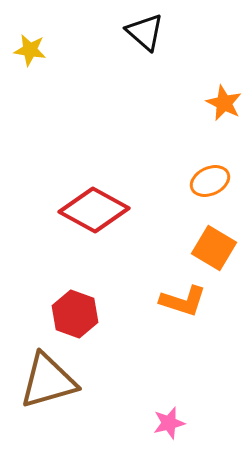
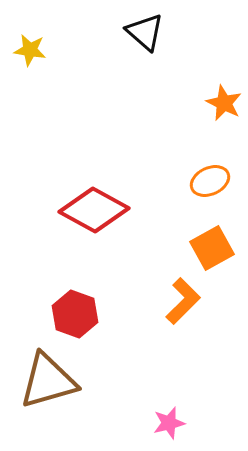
orange square: moved 2 px left; rotated 30 degrees clockwise
orange L-shape: rotated 63 degrees counterclockwise
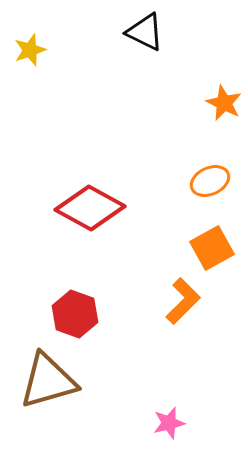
black triangle: rotated 15 degrees counterclockwise
yellow star: rotated 28 degrees counterclockwise
red diamond: moved 4 px left, 2 px up
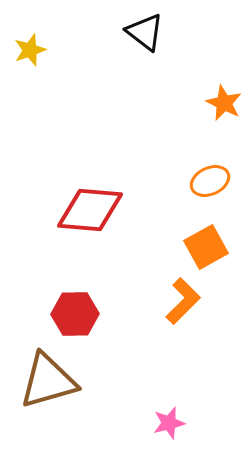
black triangle: rotated 12 degrees clockwise
red diamond: moved 2 px down; rotated 24 degrees counterclockwise
orange square: moved 6 px left, 1 px up
red hexagon: rotated 21 degrees counterclockwise
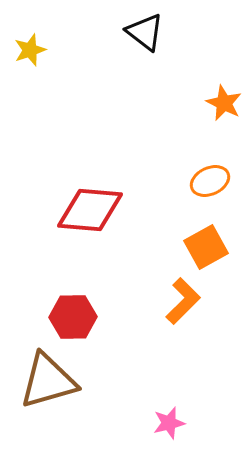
red hexagon: moved 2 px left, 3 px down
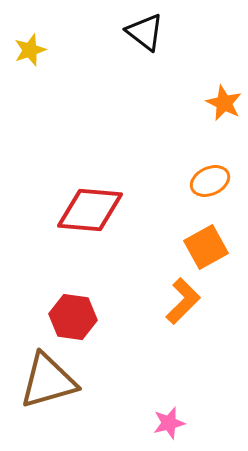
red hexagon: rotated 9 degrees clockwise
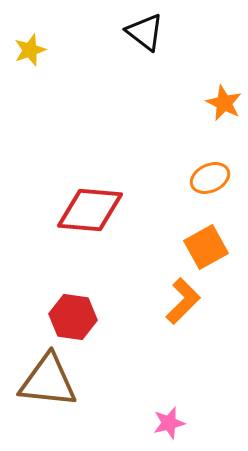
orange ellipse: moved 3 px up
brown triangle: rotated 22 degrees clockwise
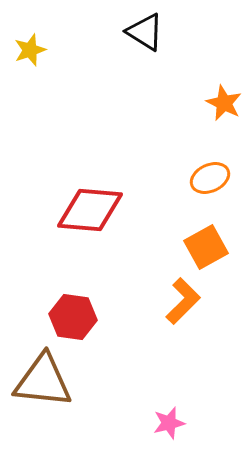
black triangle: rotated 6 degrees counterclockwise
brown triangle: moved 5 px left
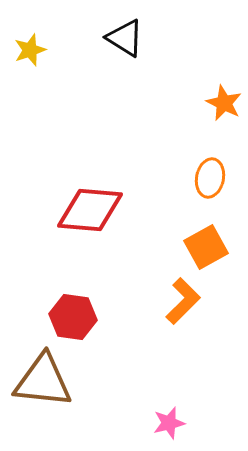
black triangle: moved 20 px left, 6 px down
orange ellipse: rotated 54 degrees counterclockwise
